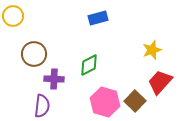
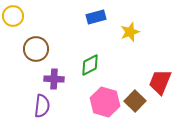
blue rectangle: moved 2 px left, 1 px up
yellow star: moved 22 px left, 18 px up
brown circle: moved 2 px right, 5 px up
green diamond: moved 1 px right
red trapezoid: rotated 20 degrees counterclockwise
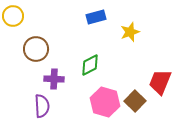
purple semicircle: rotated 10 degrees counterclockwise
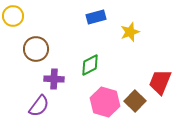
purple semicircle: moved 3 px left; rotated 40 degrees clockwise
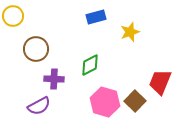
purple semicircle: rotated 25 degrees clockwise
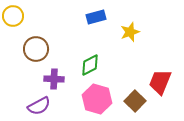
pink hexagon: moved 8 px left, 3 px up
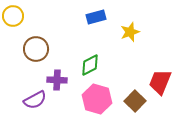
purple cross: moved 3 px right, 1 px down
purple semicircle: moved 4 px left, 6 px up
